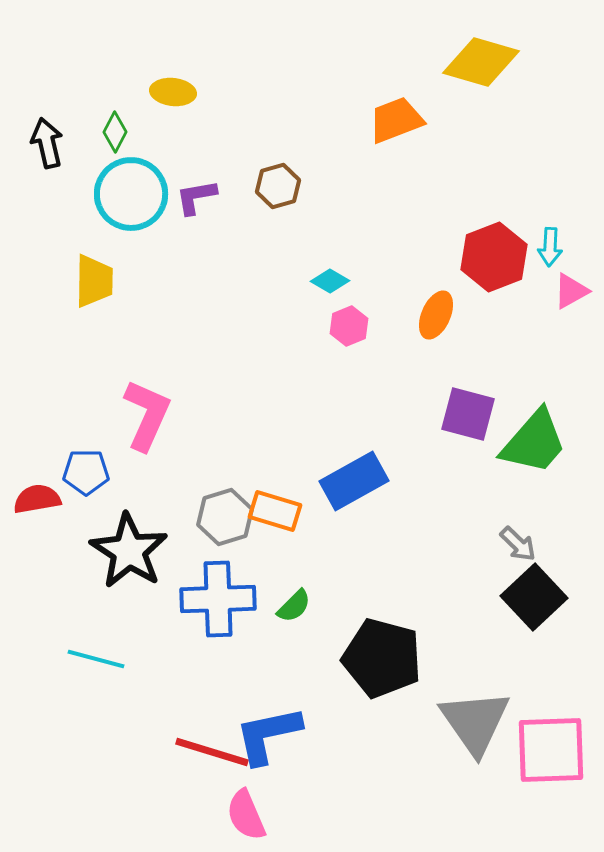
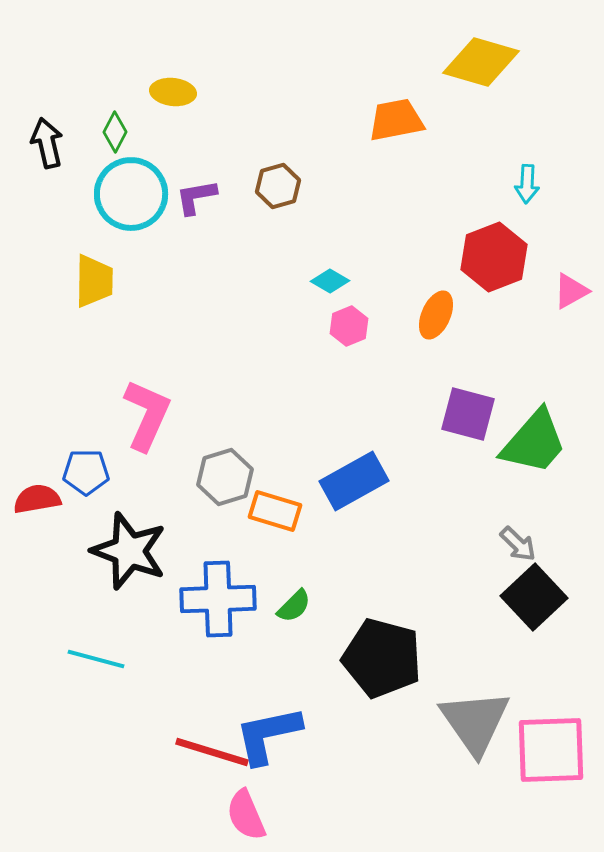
orange trapezoid: rotated 10 degrees clockwise
cyan arrow: moved 23 px left, 63 px up
gray hexagon: moved 40 px up
black star: rotated 12 degrees counterclockwise
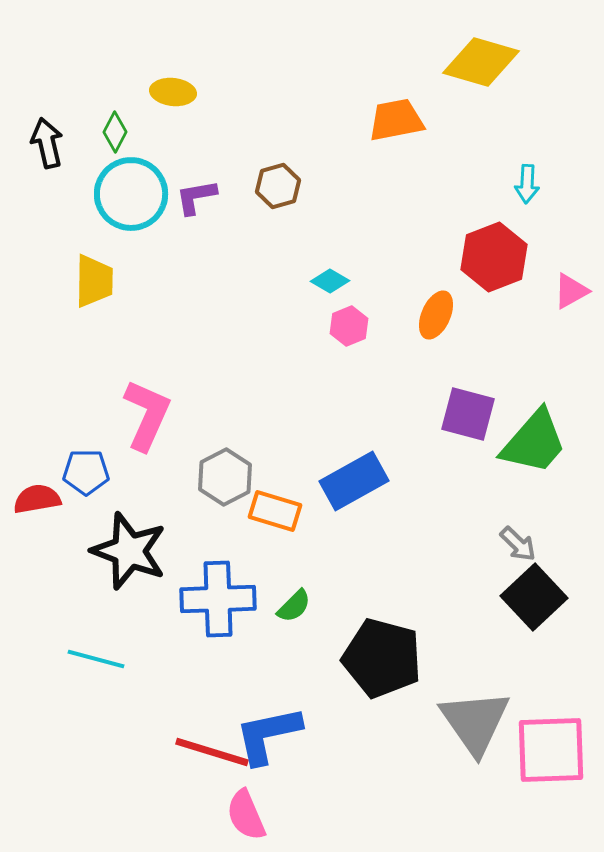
gray hexagon: rotated 10 degrees counterclockwise
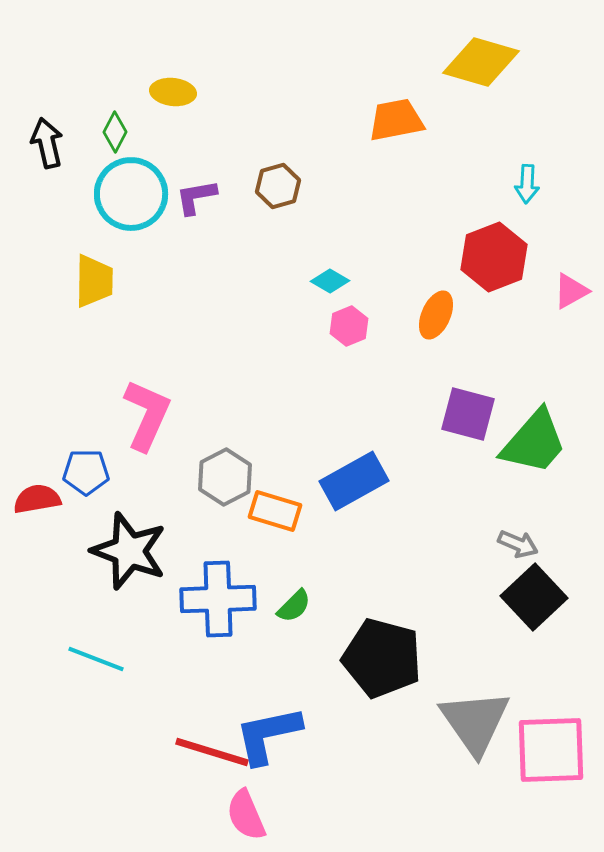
gray arrow: rotated 21 degrees counterclockwise
cyan line: rotated 6 degrees clockwise
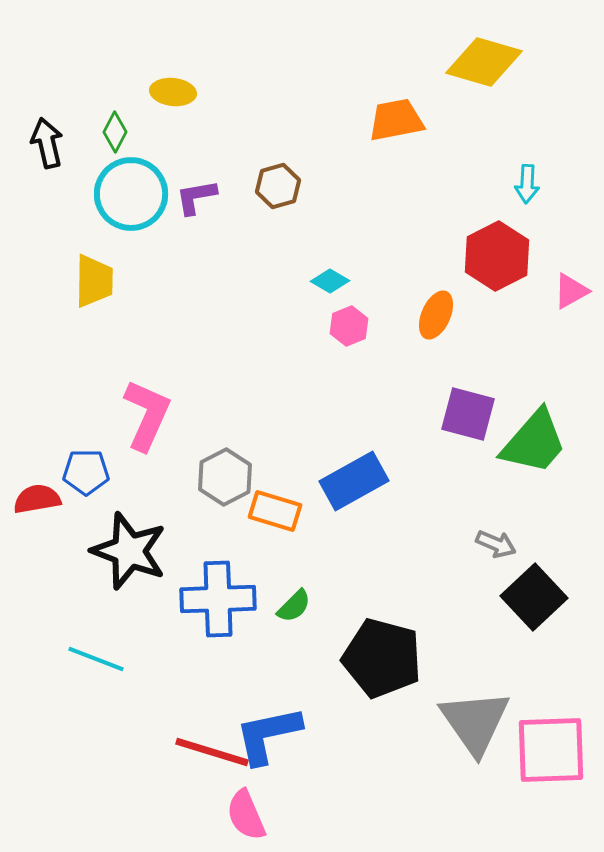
yellow diamond: moved 3 px right
red hexagon: moved 3 px right, 1 px up; rotated 6 degrees counterclockwise
gray arrow: moved 22 px left
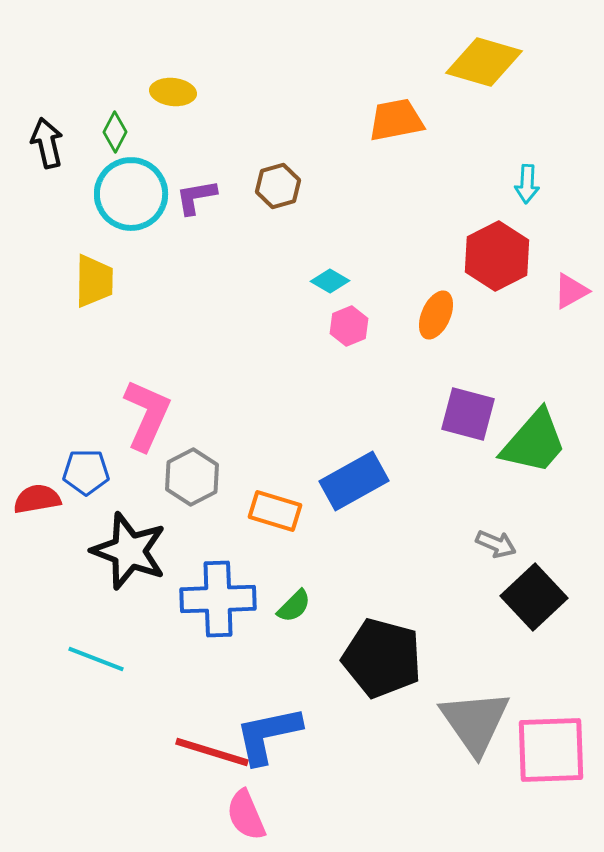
gray hexagon: moved 33 px left
